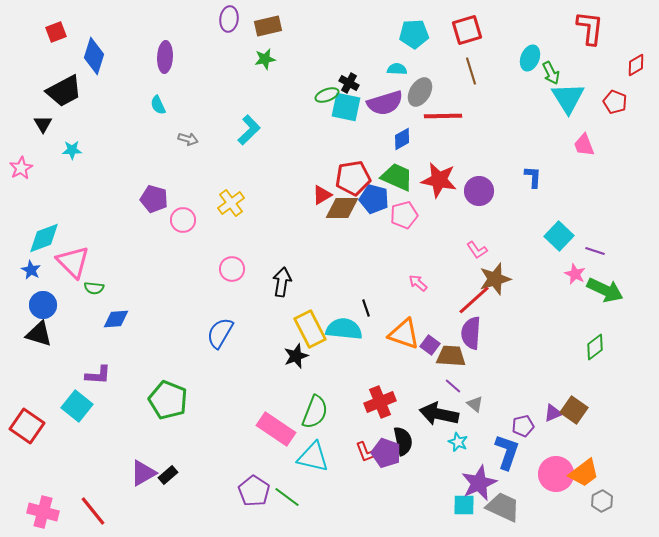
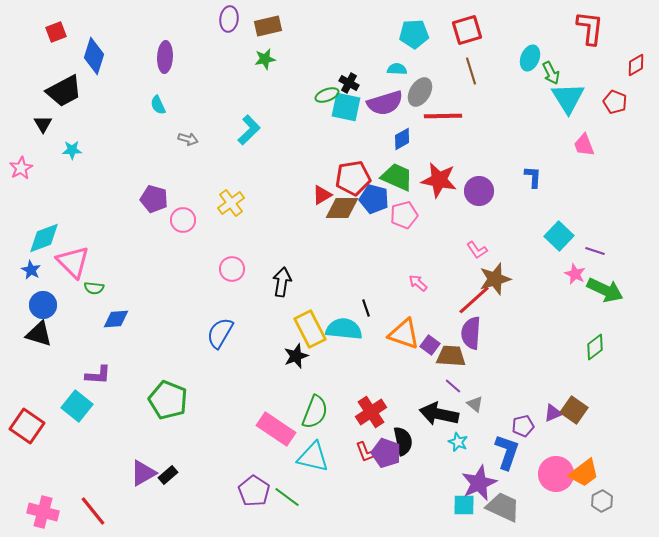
red cross at (380, 402): moved 9 px left, 10 px down; rotated 12 degrees counterclockwise
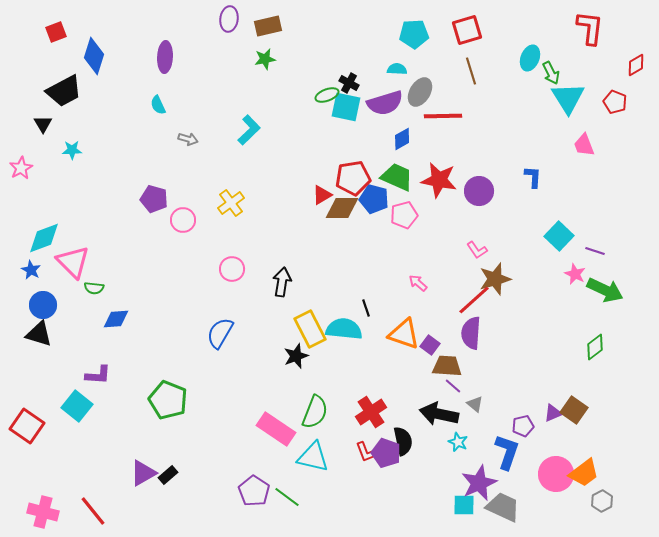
brown trapezoid at (451, 356): moved 4 px left, 10 px down
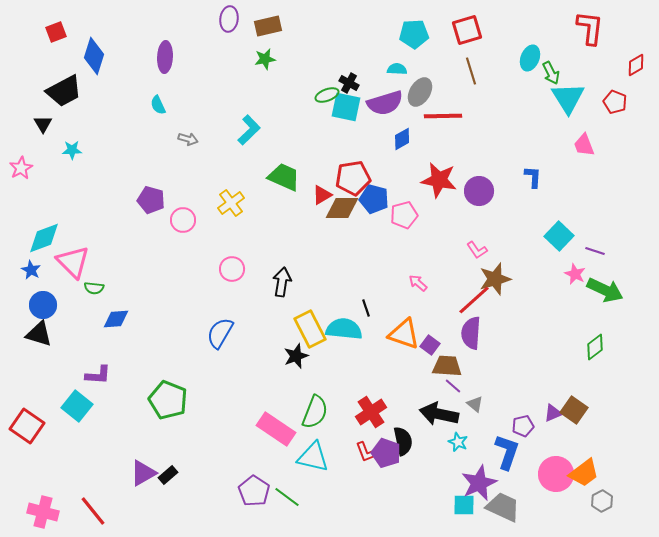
green trapezoid at (397, 177): moved 113 px left
purple pentagon at (154, 199): moved 3 px left, 1 px down
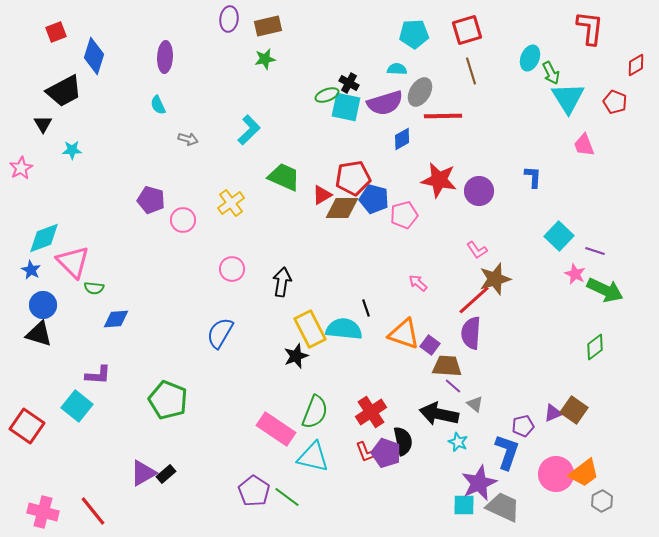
black rectangle at (168, 475): moved 2 px left, 1 px up
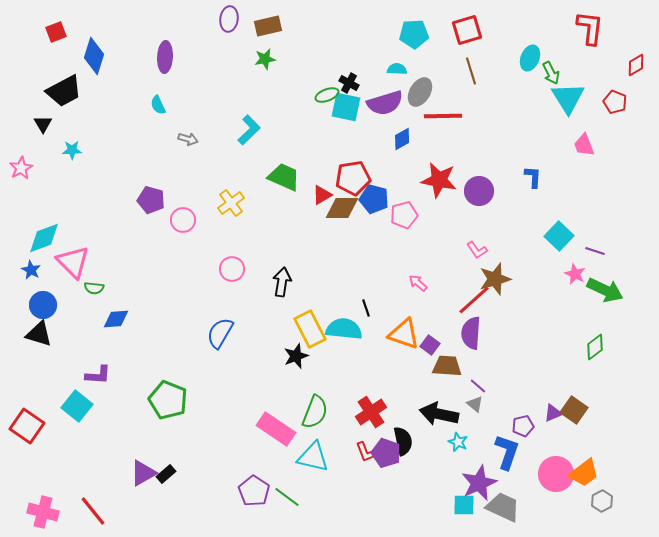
purple line at (453, 386): moved 25 px right
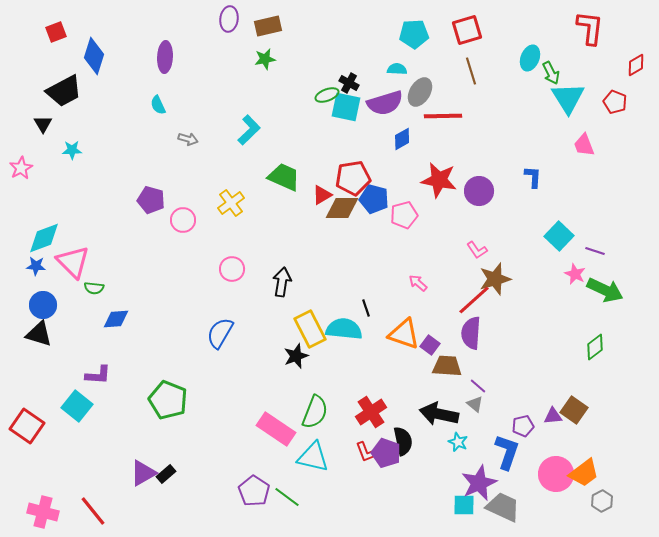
blue star at (31, 270): moved 5 px right, 4 px up; rotated 24 degrees counterclockwise
purple triangle at (553, 413): moved 3 px down; rotated 18 degrees clockwise
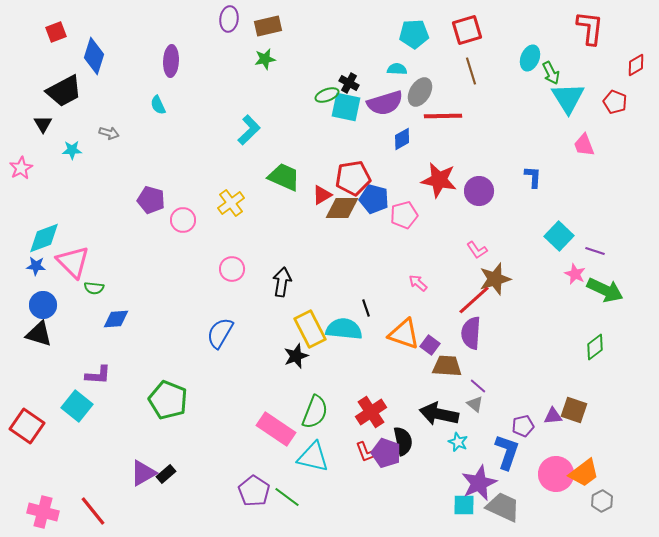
purple ellipse at (165, 57): moved 6 px right, 4 px down
gray arrow at (188, 139): moved 79 px left, 6 px up
brown square at (574, 410): rotated 16 degrees counterclockwise
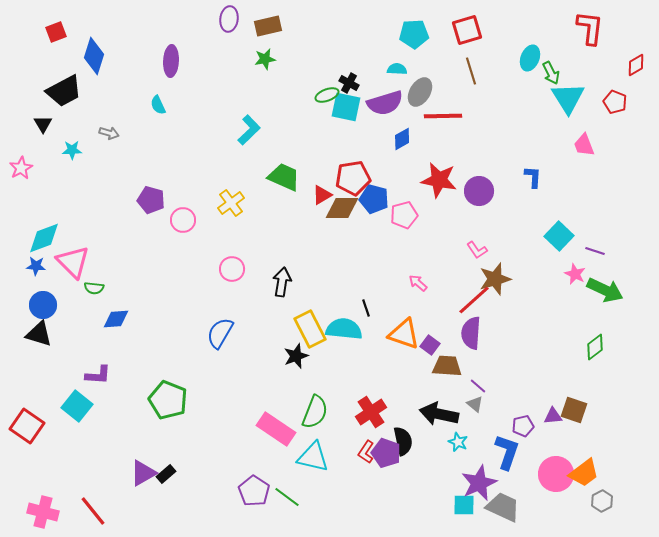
red L-shape at (366, 452): rotated 55 degrees clockwise
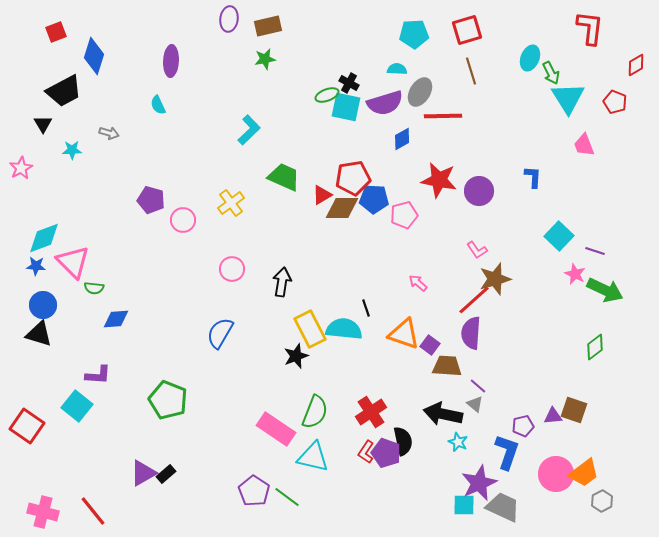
blue pentagon at (374, 199): rotated 12 degrees counterclockwise
black arrow at (439, 414): moved 4 px right
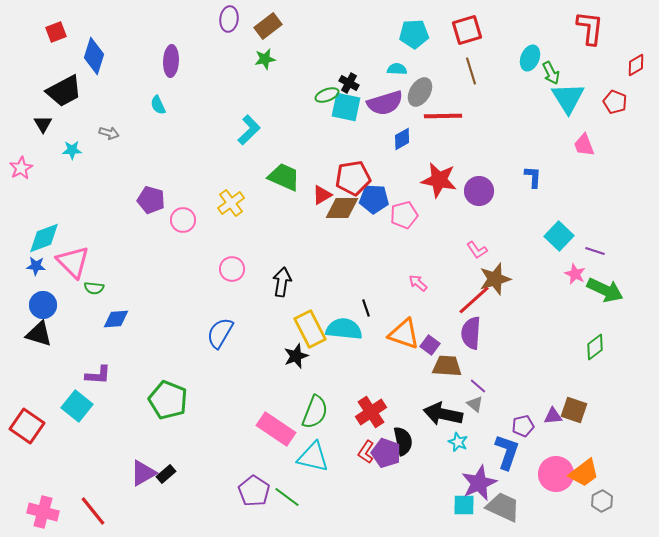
brown rectangle at (268, 26): rotated 24 degrees counterclockwise
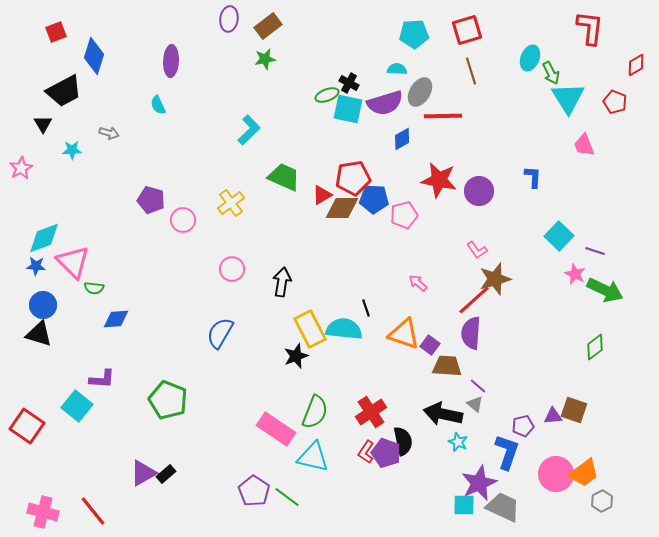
cyan square at (346, 107): moved 2 px right, 2 px down
purple L-shape at (98, 375): moved 4 px right, 4 px down
